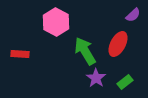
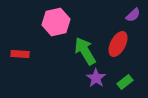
pink hexagon: rotated 20 degrees clockwise
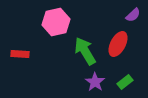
purple star: moved 1 px left, 4 px down
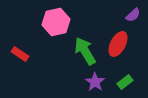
red rectangle: rotated 30 degrees clockwise
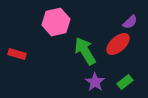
purple semicircle: moved 3 px left, 7 px down
red ellipse: rotated 20 degrees clockwise
red rectangle: moved 3 px left; rotated 18 degrees counterclockwise
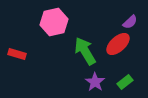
pink hexagon: moved 2 px left
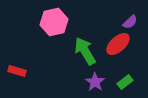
red rectangle: moved 17 px down
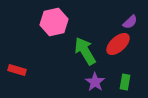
red rectangle: moved 1 px up
green rectangle: rotated 42 degrees counterclockwise
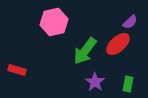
green arrow: rotated 112 degrees counterclockwise
green rectangle: moved 3 px right, 2 px down
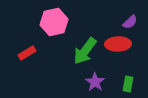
red ellipse: rotated 40 degrees clockwise
red rectangle: moved 10 px right, 17 px up; rotated 48 degrees counterclockwise
